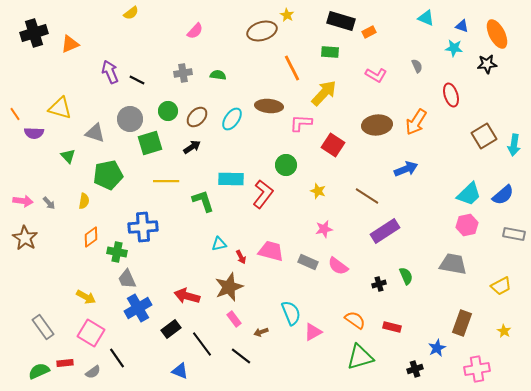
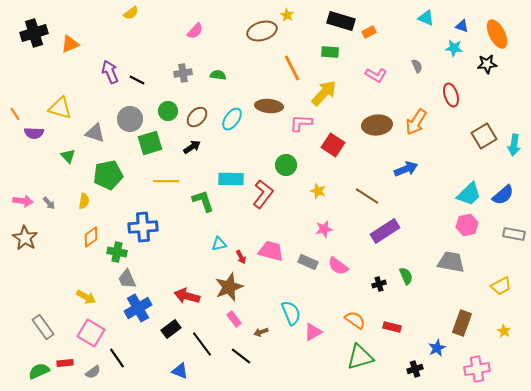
gray trapezoid at (453, 264): moved 2 px left, 2 px up
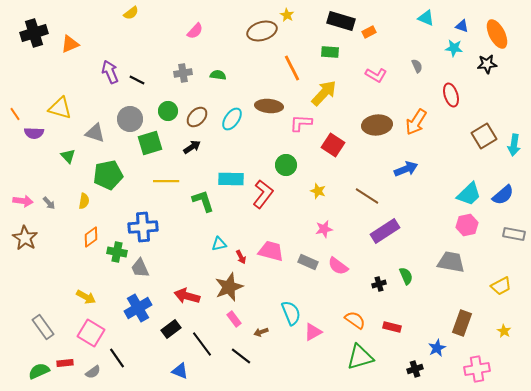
gray trapezoid at (127, 279): moved 13 px right, 11 px up
